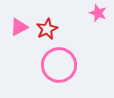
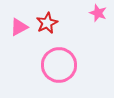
red star: moved 6 px up
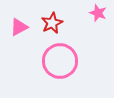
red star: moved 5 px right
pink circle: moved 1 px right, 4 px up
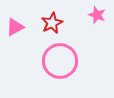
pink star: moved 1 px left, 2 px down
pink triangle: moved 4 px left
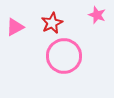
pink circle: moved 4 px right, 5 px up
